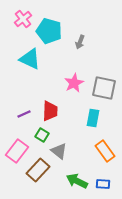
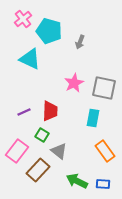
purple line: moved 2 px up
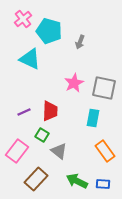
brown rectangle: moved 2 px left, 9 px down
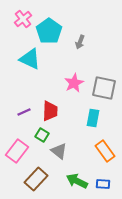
cyan pentagon: rotated 20 degrees clockwise
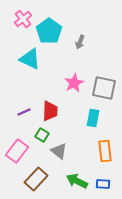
orange rectangle: rotated 30 degrees clockwise
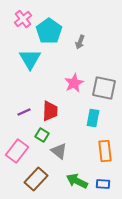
cyan triangle: rotated 35 degrees clockwise
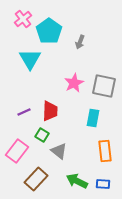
gray square: moved 2 px up
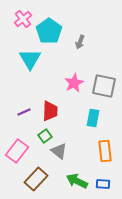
green square: moved 3 px right, 1 px down; rotated 24 degrees clockwise
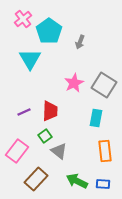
gray square: moved 1 px up; rotated 20 degrees clockwise
cyan rectangle: moved 3 px right
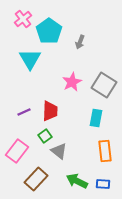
pink star: moved 2 px left, 1 px up
